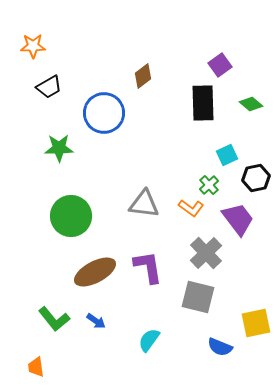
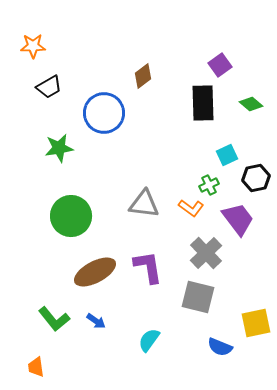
green star: rotated 8 degrees counterclockwise
green cross: rotated 18 degrees clockwise
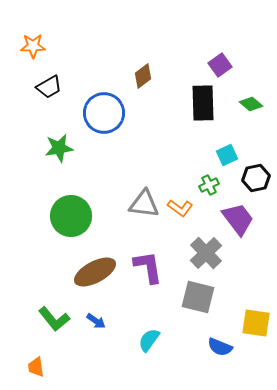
orange L-shape: moved 11 px left
yellow square: rotated 20 degrees clockwise
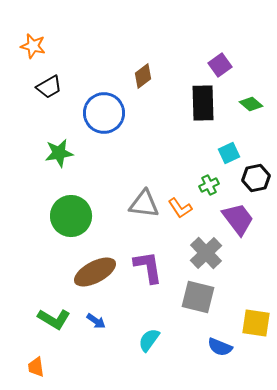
orange star: rotated 15 degrees clockwise
green star: moved 5 px down
cyan square: moved 2 px right, 2 px up
orange L-shape: rotated 20 degrees clockwise
green L-shape: rotated 20 degrees counterclockwise
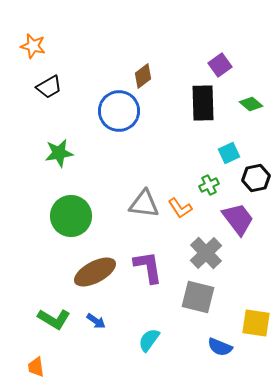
blue circle: moved 15 px right, 2 px up
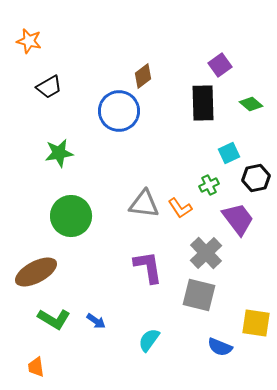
orange star: moved 4 px left, 5 px up
brown ellipse: moved 59 px left
gray square: moved 1 px right, 2 px up
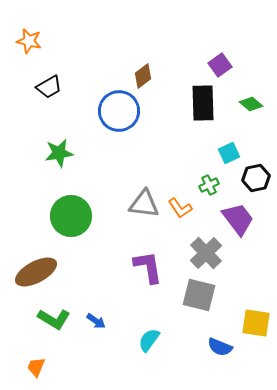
orange trapezoid: rotated 30 degrees clockwise
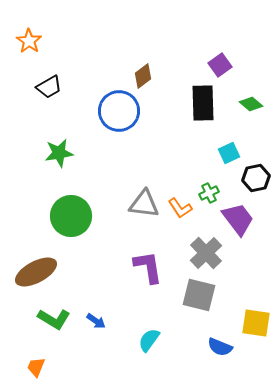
orange star: rotated 20 degrees clockwise
green cross: moved 8 px down
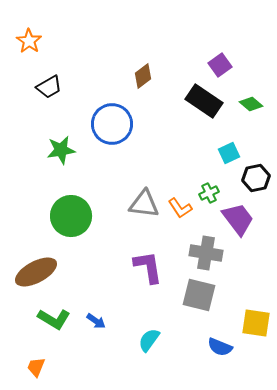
black rectangle: moved 1 px right, 2 px up; rotated 54 degrees counterclockwise
blue circle: moved 7 px left, 13 px down
green star: moved 2 px right, 3 px up
gray cross: rotated 36 degrees counterclockwise
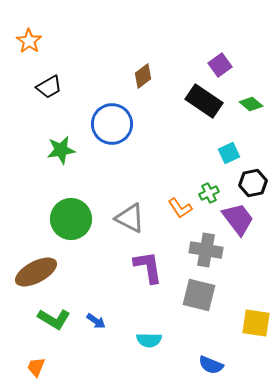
black hexagon: moved 3 px left, 5 px down
gray triangle: moved 14 px left, 14 px down; rotated 20 degrees clockwise
green circle: moved 3 px down
gray cross: moved 3 px up
cyan semicircle: rotated 125 degrees counterclockwise
blue semicircle: moved 9 px left, 18 px down
